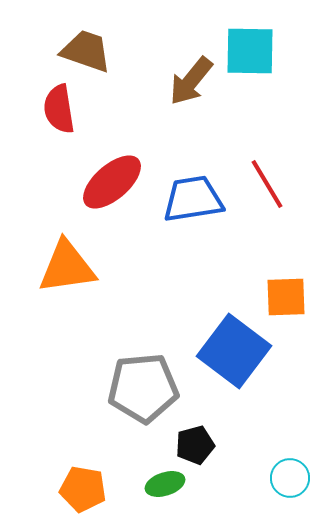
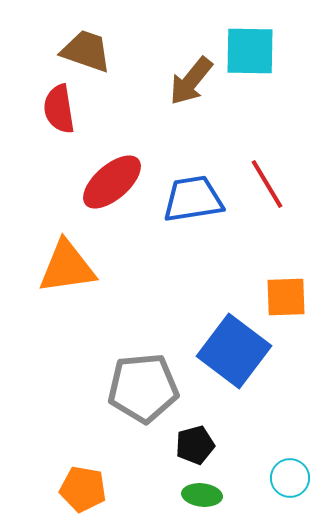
green ellipse: moved 37 px right, 11 px down; rotated 24 degrees clockwise
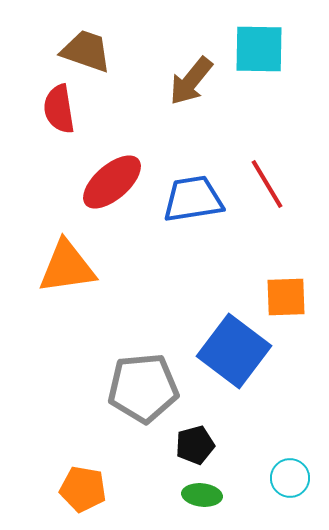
cyan square: moved 9 px right, 2 px up
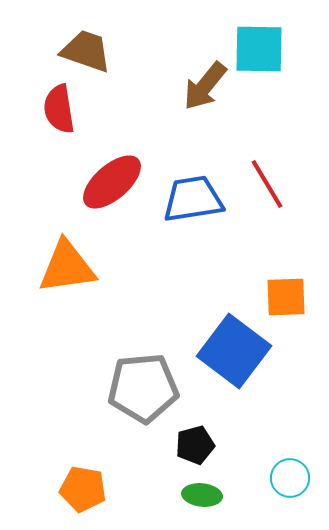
brown arrow: moved 14 px right, 5 px down
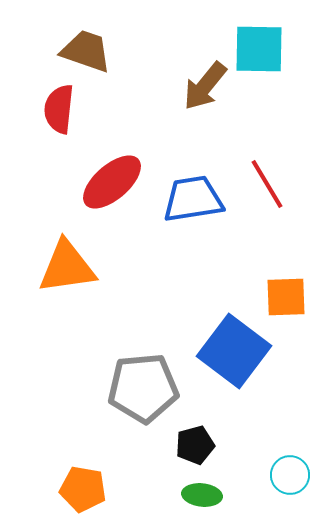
red semicircle: rotated 15 degrees clockwise
cyan circle: moved 3 px up
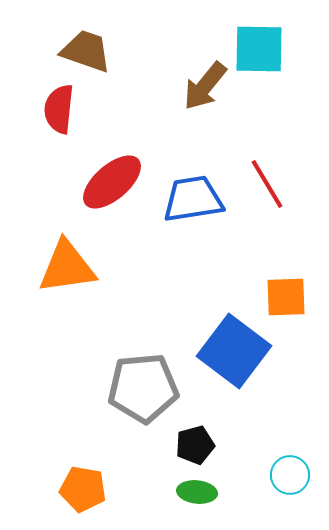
green ellipse: moved 5 px left, 3 px up
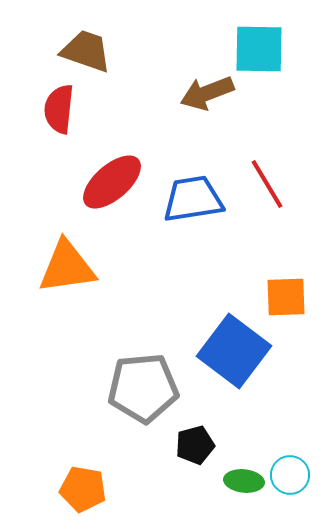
brown arrow: moved 2 px right, 7 px down; rotated 30 degrees clockwise
green ellipse: moved 47 px right, 11 px up
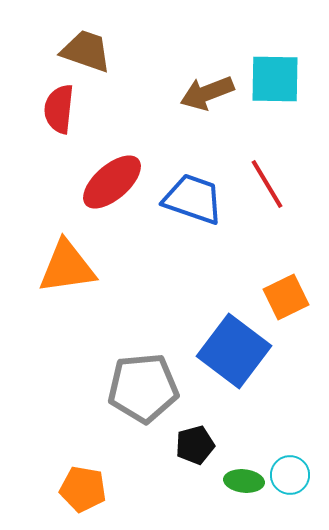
cyan square: moved 16 px right, 30 px down
blue trapezoid: rotated 28 degrees clockwise
orange square: rotated 24 degrees counterclockwise
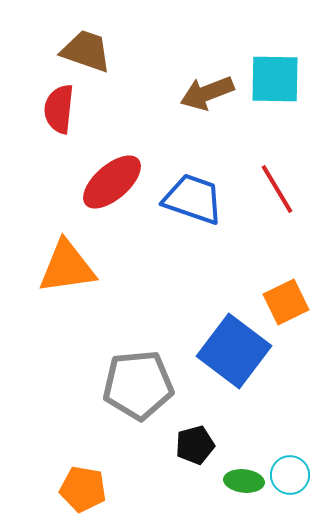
red line: moved 10 px right, 5 px down
orange square: moved 5 px down
gray pentagon: moved 5 px left, 3 px up
